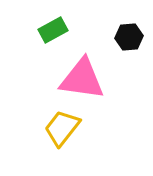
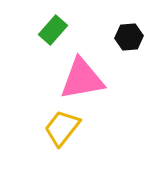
green rectangle: rotated 20 degrees counterclockwise
pink triangle: rotated 18 degrees counterclockwise
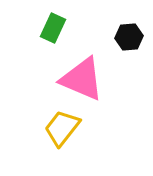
green rectangle: moved 2 px up; rotated 16 degrees counterclockwise
pink triangle: rotated 33 degrees clockwise
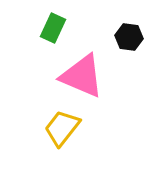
black hexagon: rotated 12 degrees clockwise
pink triangle: moved 3 px up
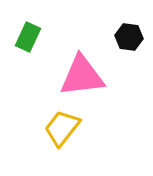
green rectangle: moved 25 px left, 9 px down
pink triangle: rotated 30 degrees counterclockwise
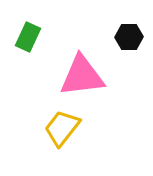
black hexagon: rotated 8 degrees counterclockwise
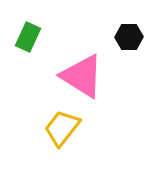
pink triangle: rotated 39 degrees clockwise
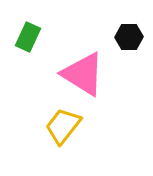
pink triangle: moved 1 px right, 2 px up
yellow trapezoid: moved 1 px right, 2 px up
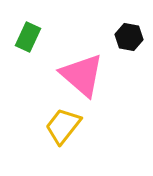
black hexagon: rotated 12 degrees clockwise
pink triangle: moved 1 px left, 1 px down; rotated 9 degrees clockwise
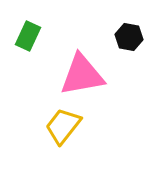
green rectangle: moved 1 px up
pink triangle: rotated 51 degrees counterclockwise
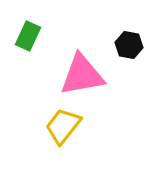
black hexagon: moved 8 px down
